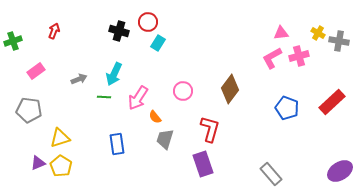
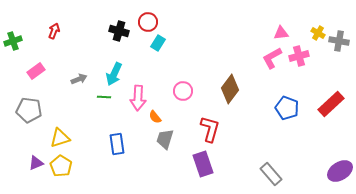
pink arrow: rotated 30 degrees counterclockwise
red rectangle: moved 1 px left, 2 px down
purple triangle: moved 2 px left
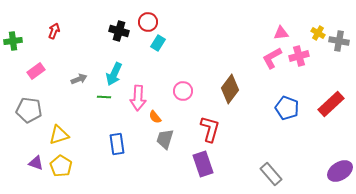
green cross: rotated 12 degrees clockwise
yellow triangle: moved 1 px left, 3 px up
purple triangle: rotated 42 degrees clockwise
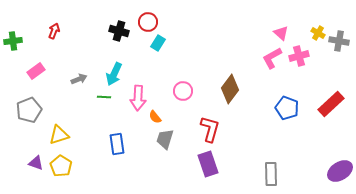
pink triangle: rotated 49 degrees clockwise
gray pentagon: rotated 30 degrees counterclockwise
purple rectangle: moved 5 px right
gray rectangle: rotated 40 degrees clockwise
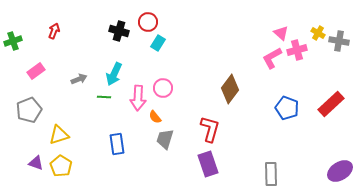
green cross: rotated 12 degrees counterclockwise
pink cross: moved 2 px left, 6 px up
pink circle: moved 20 px left, 3 px up
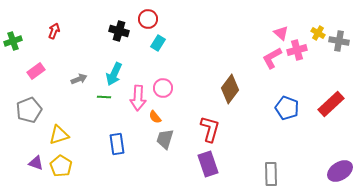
red circle: moved 3 px up
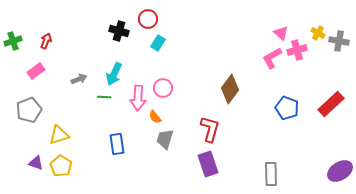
red arrow: moved 8 px left, 10 px down
